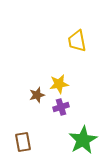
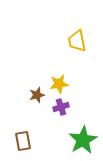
brown rectangle: moved 1 px up
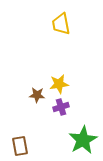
yellow trapezoid: moved 16 px left, 17 px up
brown star: rotated 21 degrees clockwise
brown rectangle: moved 3 px left, 5 px down
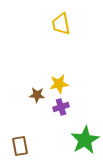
green star: moved 2 px right
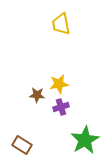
brown rectangle: moved 2 px right, 1 px up; rotated 48 degrees counterclockwise
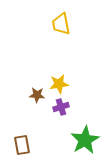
brown rectangle: rotated 48 degrees clockwise
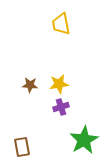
brown star: moved 7 px left, 10 px up
green star: moved 1 px left
brown rectangle: moved 2 px down
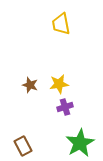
brown star: rotated 14 degrees clockwise
purple cross: moved 4 px right
green star: moved 4 px left, 3 px down
brown rectangle: moved 1 px right, 1 px up; rotated 18 degrees counterclockwise
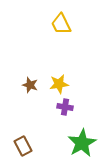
yellow trapezoid: rotated 15 degrees counterclockwise
purple cross: rotated 28 degrees clockwise
green star: moved 2 px right
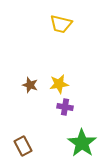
yellow trapezoid: rotated 50 degrees counterclockwise
green star: rotated 8 degrees counterclockwise
